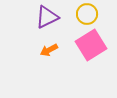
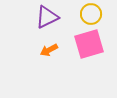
yellow circle: moved 4 px right
pink square: moved 2 px left, 1 px up; rotated 16 degrees clockwise
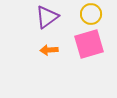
purple triangle: rotated 10 degrees counterclockwise
orange arrow: rotated 24 degrees clockwise
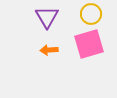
purple triangle: rotated 25 degrees counterclockwise
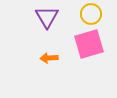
orange arrow: moved 8 px down
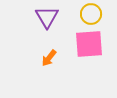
pink square: rotated 12 degrees clockwise
orange arrow: rotated 48 degrees counterclockwise
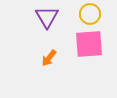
yellow circle: moved 1 px left
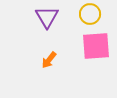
pink square: moved 7 px right, 2 px down
orange arrow: moved 2 px down
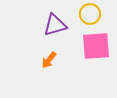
purple triangle: moved 8 px right, 8 px down; rotated 45 degrees clockwise
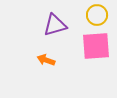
yellow circle: moved 7 px right, 1 px down
orange arrow: moved 3 px left; rotated 72 degrees clockwise
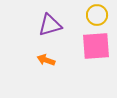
purple triangle: moved 5 px left
